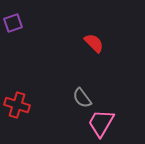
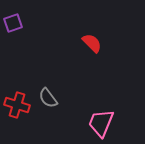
red semicircle: moved 2 px left
gray semicircle: moved 34 px left
pink trapezoid: rotated 8 degrees counterclockwise
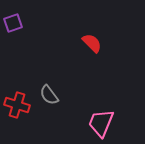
gray semicircle: moved 1 px right, 3 px up
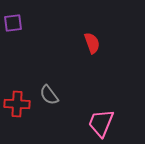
purple square: rotated 12 degrees clockwise
red semicircle: rotated 25 degrees clockwise
red cross: moved 1 px up; rotated 15 degrees counterclockwise
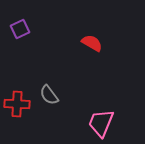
purple square: moved 7 px right, 6 px down; rotated 18 degrees counterclockwise
red semicircle: rotated 40 degrees counterclockwise
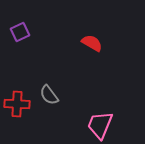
purple square: moved 3 px down
pink trapezoid: moved 1 px left, 2 px down
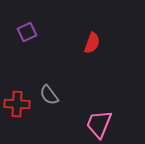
purple square: moved 7 px right
red semicircle: rotated 80 degrees clockwise
pink trapezoid: moved 1 px left, 1 px up
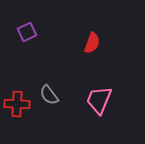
pink trapezoid: moved 24 px up
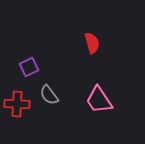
purple square: moved 2 px right, 35 px down
red semicircle: rotated 35 degrees counterclockwise
pink trapezoid: rotated 56 degrees counterclockwise
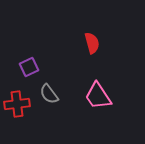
gray semicircle: moved 1 px up
pink trapezoid: moved 1 px left, 4 px up
red cross: rotated 10 degrees counterclockwise
